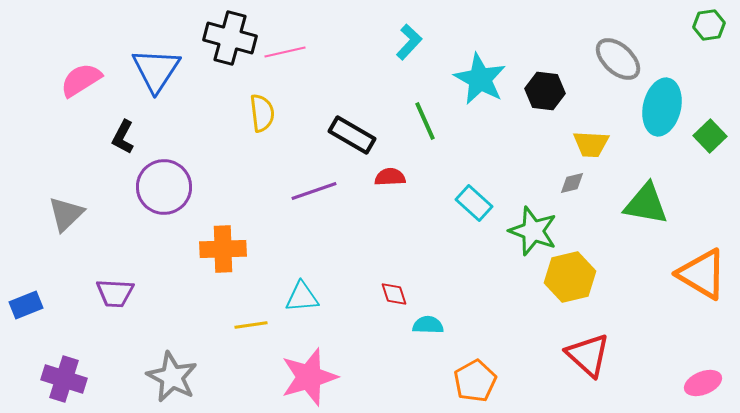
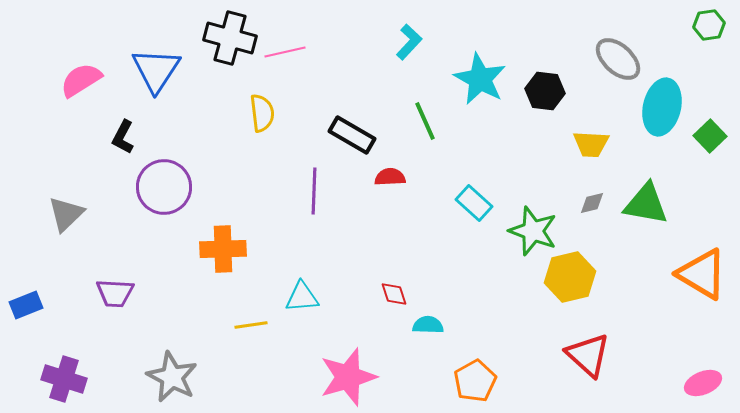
gray diamond: moved 20 px right, 20 px down
purple line: rotated 69 degrees counterclockwise
pink star: moved 39 px right
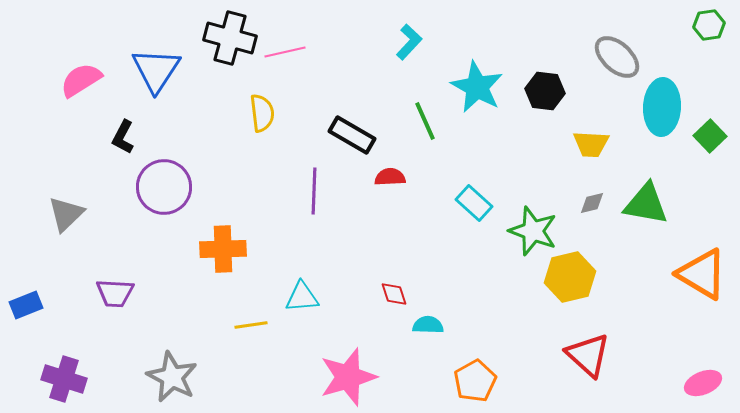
gray ellipse: moved 1 px left, 2 px up
cyan star: moved 3 px left, 8 px down
cyan ellipse: rotated 10 degrees counterclockwise
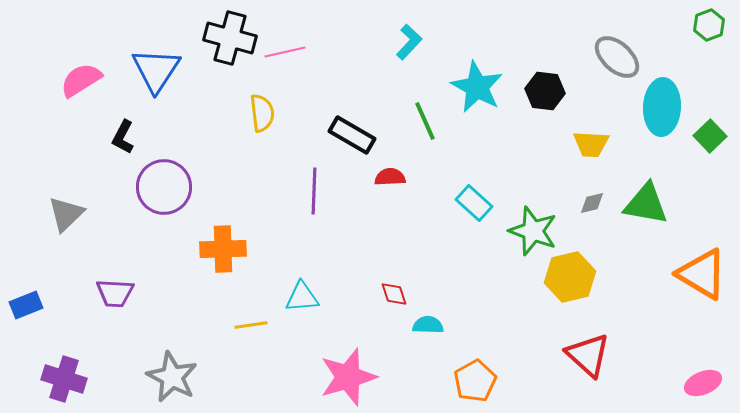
green hexagon: rotated 12 degrees counterclockwise
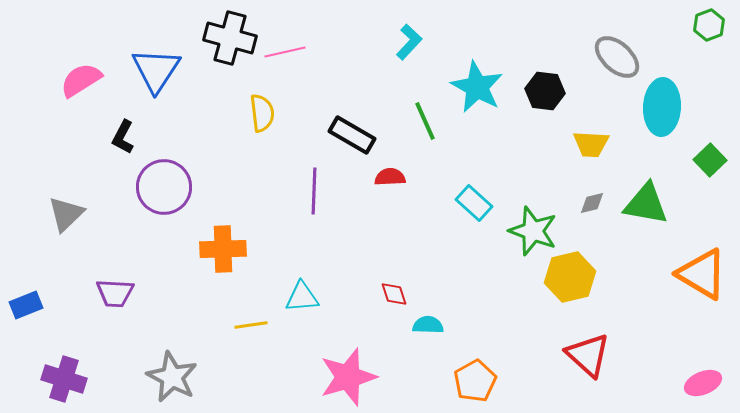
green square: moved 24 px down
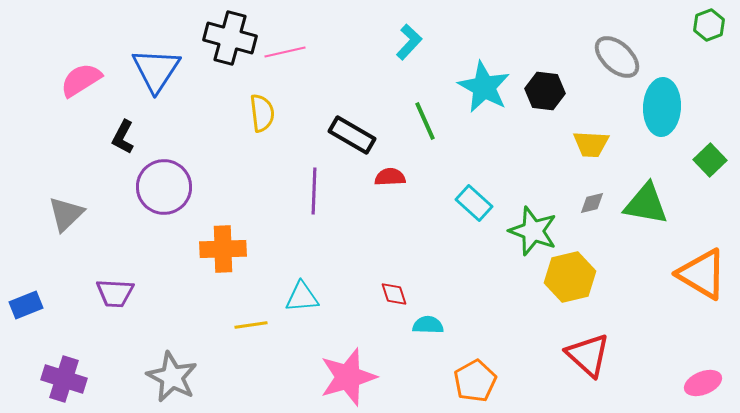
cyan star: moved 7 px right
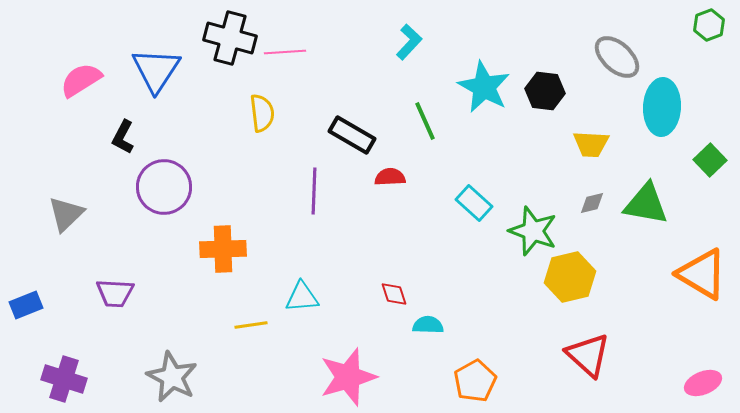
pink line: rotated 9 degrees clockwise
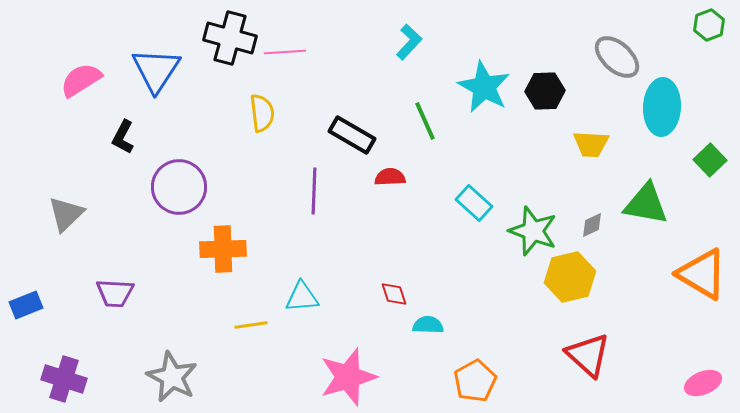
black hexagon: rotated 9 degrees counterclockwise
purple circle: moved 15 px right
gray diamond: moved 22 px down; rotated 12 degrees counterclockwise
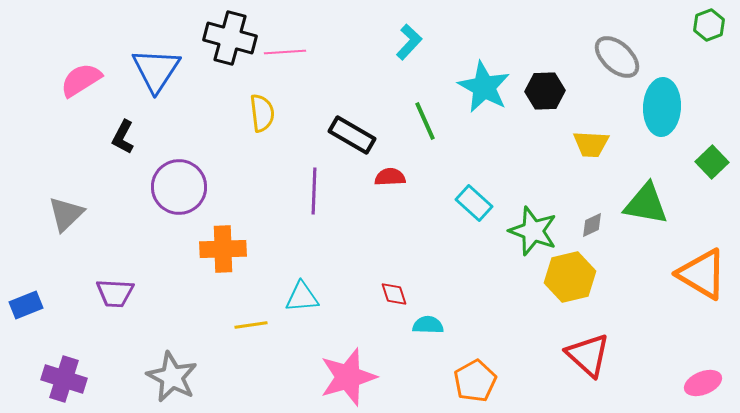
green square: moved 2 px right, 2 px down
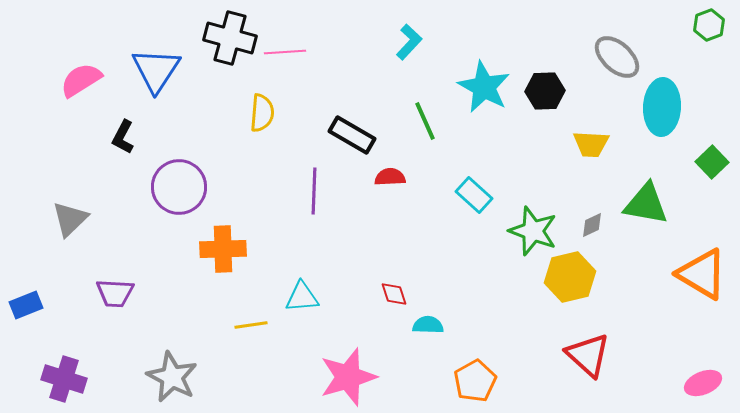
yellow semicircle: rotated 12 degrees clockwise
cyan rectangle: moved 8 px up
gray triangle: moved 4 px right, 5 px down
